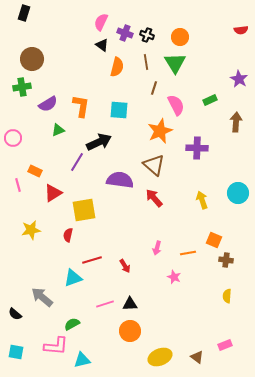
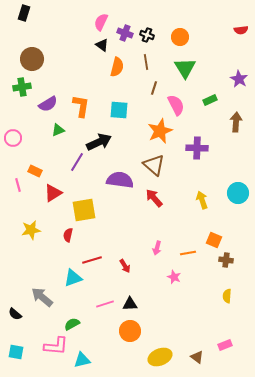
green triangle at (175, 63): moved 10 px right, 5 px down
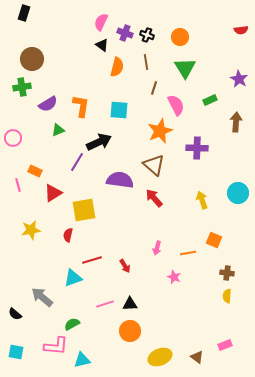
brown cross at (226, 260): moved 1 px right, 13 px down
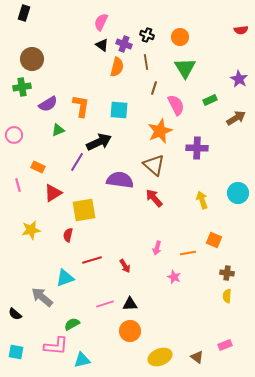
purple cross at (125, 33): moved 1 px left, 11 px down
brown arrow at (236, 122): moved 4 px up; rotated 54 degrees clockwise
pink circle at (13, 138): moved 1 px right, 3 px up
orange rectangle at (35, 171): moved 3 px right, 4 px up
cyan triangle at (73, 278): moved 8 px left
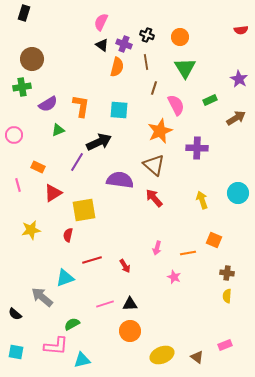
yellow ellipse at (160, 357): moved 2 px right, 2 px up
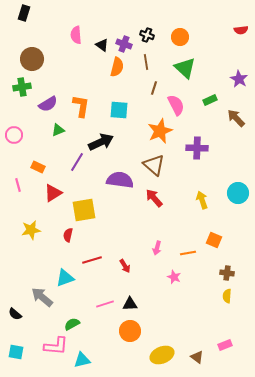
pink semicircle at (101, 22): moved 25 px left, 13 px down; rotated 30 degrees counterclockwise
green triangle at (185, 68): rotated 15 degrees counterclockwise
brown arrow at (236, 118): rotated 102 degrees counterclockwise
black arrow at (99, 142): moved 2 px right
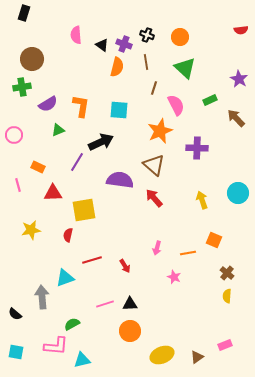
red triangle at (53, 193): rotated 30 degrees clockwise
brown cross at (227, 273): rotated 32 degrees clockwise
gray arrow at (42, 297): rotated 45 degrees clockwise
brown triangle at (197, 357): rotated 48 degrees clockwise
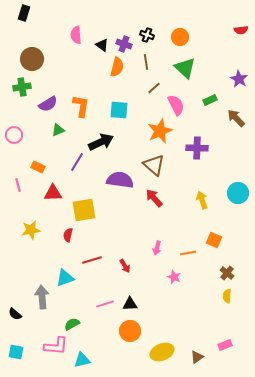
brown line at (154, 88): rotated 32 degrees clockwise
yellow ellipse at (162, 355): moved 3 px up
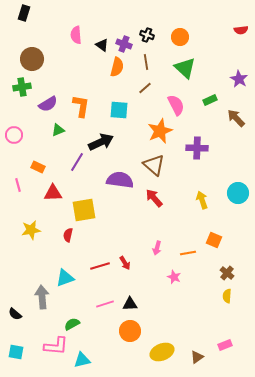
brown line at (154, 88): moved 9 px left
red line at (92, 260): moved 8 px right, 6 px down
red arrow at (125, 266): moved 3 px up
